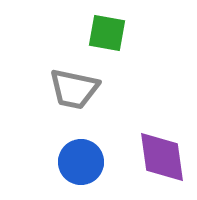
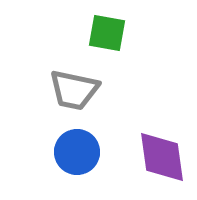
gray trapezoid: moved 1 px down
blue circle: moved 4 px left, 10 px up
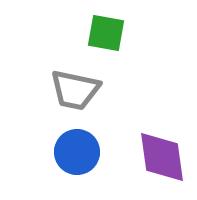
green square: moved 1 px left
gray trapezoid: moved 1 px right
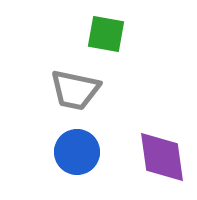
green square: moved 1 px down
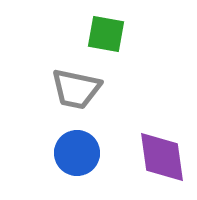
gray trapezoid: moved 1 px right, 1 px up
blue circle: moved 1 px down
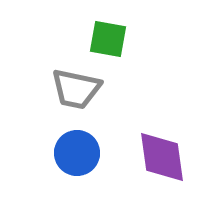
green square: moved 2 px right, 5 px down
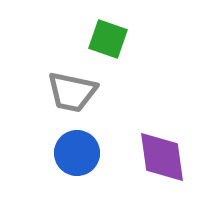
green square: rotated 9 degrees clockwise
gray trapezoid: moved 4 px left, 3 px down
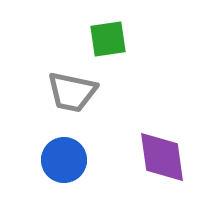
green square: rotated 27 degrees counterclockwise
blue circle: moved 13 px left, 7 px down
